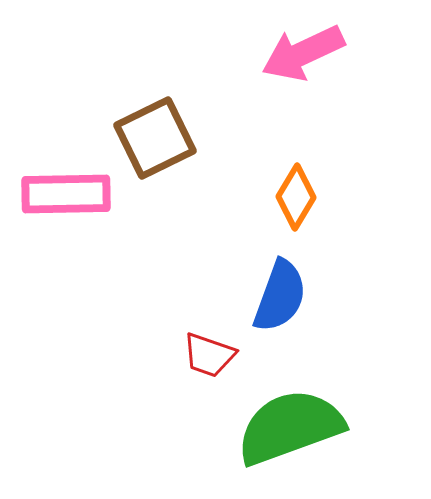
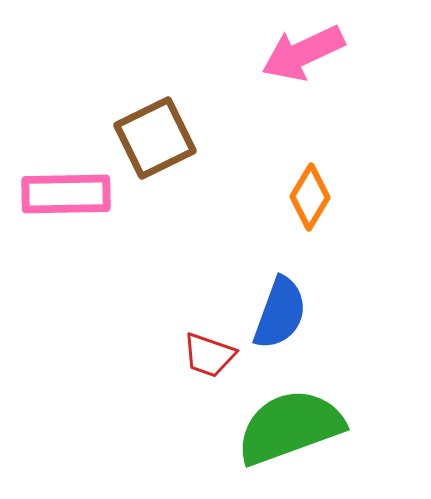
orange diamond: moved 14 px right
blue semicircle: moved 17 px down
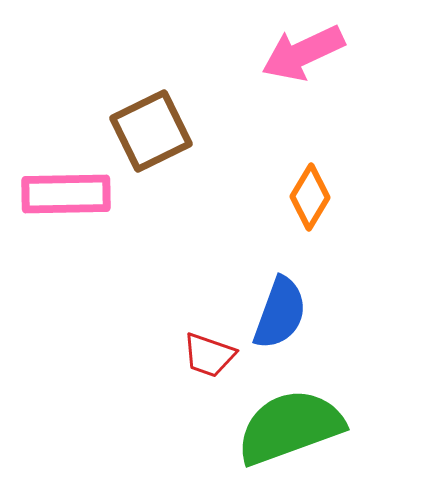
brown square: moved 4 px left, 7 px up
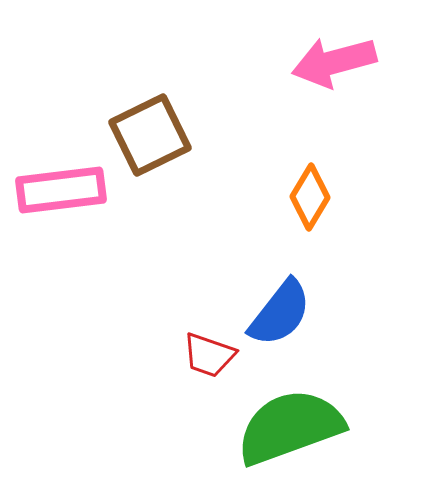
pink arrow: moved 31 px right, 9 px down; rotated 10 degrees clockwise
brown square: moved 1 px left, 4 px down
pink rectangle: moved 5 px left, 4 px up; rotated 6 degrees counterclockwise
blue semicircle: rotated 18 degrees clockwise
